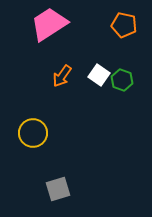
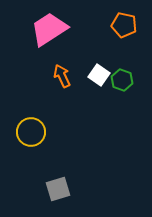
pink trapezoid: moved 5 px down
orange arrow: rotated 120 degrees clockwise
yellow circle: moved 2 px left, 1 px up
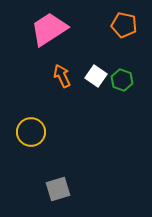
white square: moved 3 px left, 1 px down
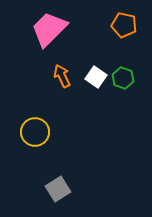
pink trapezoid: rotated 12 degrees counterclockwise
white square: moved 1 px down
green hexagon: moved 1 px right, 2 px up
yellow circle: moved 4 px right
gray square: rotated 15 degrees counterclockwise
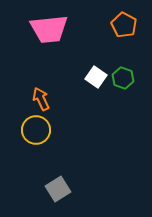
orange pentagon: rotated 15 degrees clockwise
pink trapezoid: rotated 141 degrees counterclockwise
orange arrow: moved 21 px left, 23 px down
yellow circle: moved 1 px right, 2 px up
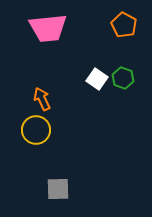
pink trapezoid: moved 1 px left, 1 px up
white square: moved 1 px right, 2 px down
orange arrow: moved 1 px right
gray square: rotated 30 degrees clockwise
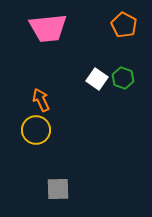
orange arrow: moved 1 px left, 1 px down
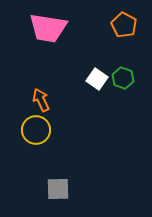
pink trapezoid: rotated 15 degrees clockwise
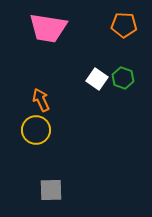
orange pentagon: rotated 25 degrees counterclockwise
gray square: moved 7 px left, 1 px down
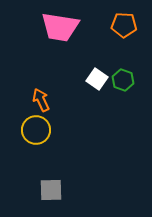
pink trapezoid: moved 12 px right, 1 px up
green hexagon: moved 2 px down
